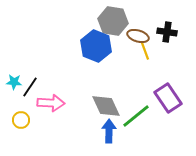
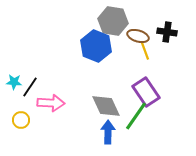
purple rectangle: moved 22 px left, 6 px up
green line: rotated 16 degrees counterclockwise
blue arrow: moved 1 px left, 1 px down
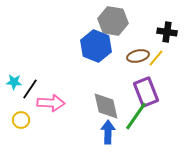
brown ellipse: moved 20 px down; rotated 30 degrees counterclockwise
yellow line: moved 11 px right, 7 px down; rotated 60 degrees clockwise
black line: moved 2 px down
purple rectangle: rotated 12 degrees clockwise
gray diamond: rotated 12 degrees clockwise
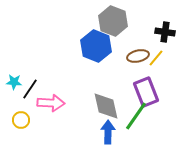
gray hexagon: rotated 12 degrees clockwise
black cross: moved 2 px left
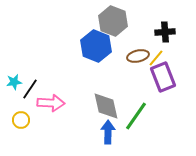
black cross: rotated 12 degrees counterclockwise
cyan star: rotated 14 degrees counterclockwise
purple rectangle: moved 17 px right, 15 px up
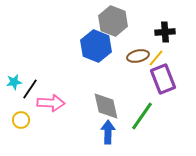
purple rectangle: moved 2 px down
green line: moved 6 px right
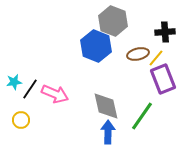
brown ellipse: moved 2 px up
pink arrow: moved 4 px right, 9 px up; rotated 20 degrees clockwise
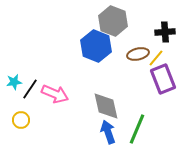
green line: moved 5 px left, 13 px down; rotated 12 degrees counterclockwise
blue arrow: rotated 20 degrees counterclockwise
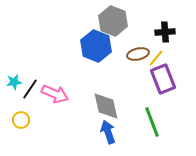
green line: moved 15 px right, 7 px up; rotated 44 degrees counterclockwise
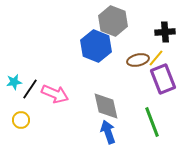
brown ellipse: moved 6 px down
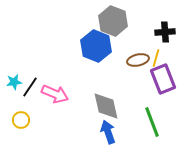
yellow line: rotated 24 degrees counterclockwise
black line: moved 2 px up
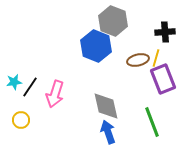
pink arrow: rotated 84 degrees clockwise
